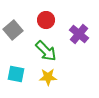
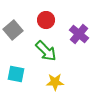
yellow star: moved 7 px right, 5 px down
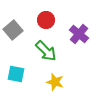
yellow star: rotated 18 degrees clockwise
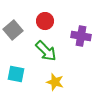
red circle: moved 1 px left, 1 px down
purple cross: moved 2 px right, 2 px down; rotated 30 degrees counterclockwise
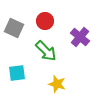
gray square: moved 1 px right, 2 px up; rotated 24 degrees counterclockwise
purple cross: moved 1 px left, 1 px down; rotated 30 degrees clockwise
cyan square: moved 1 px right, 1 px up; rotated 18 degrees counterclockwise
yellow star: moved 2 px right, 2 px down
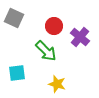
red circle: moved 9 px right, 5 px down
gray square: moved 10 px up
